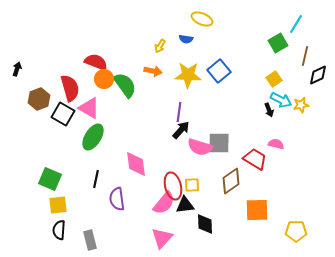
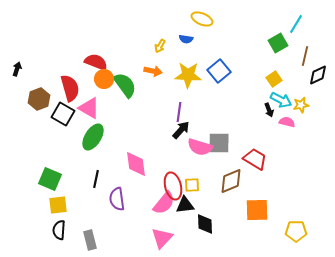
pink semicircle at (276, 144): moved 11 px right, 22 px up
brown diamond at (231, 181): rotated 12 degrees clockwise
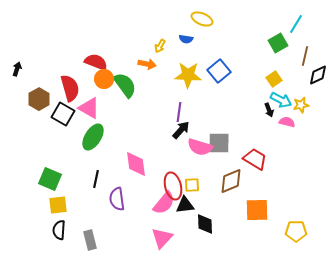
orange arrow at (153, 71): moved 6 px left, 7 px up
brown hexagon at (39, 99): rotated 10 degrees counterclockwise
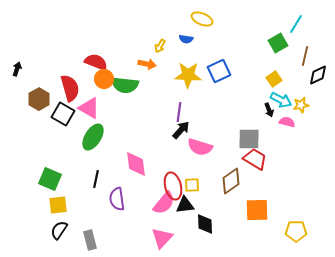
blue square at (219, 71): rotated 15 degrees clockwise
green semicircle at (125, 85): rotated 132 degrees clockwise
gray square at (219, 143): moved 30 px right, 4 px up
brown diamond at (231, 181): rotated 12 degrees counterclockwise
black semicircle at (59, 230): rotated 30 degrees clockwise
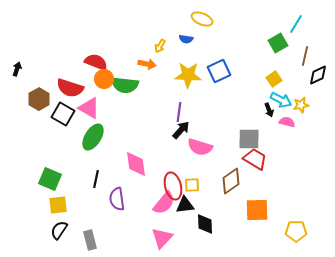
red semicircle at (70, 88): rotated 124 degrees clockwise
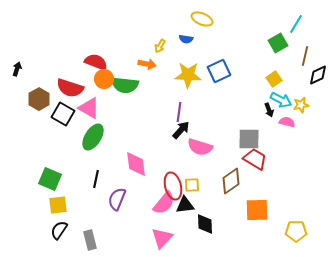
purple semicircle at (117, 199): rotated 30 degrees clockwise
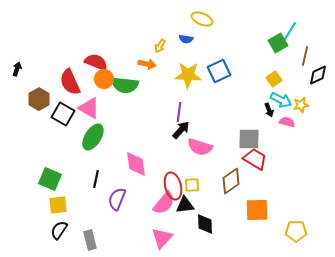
cyan line at (296, 24): moved 6 px left, 7 px down
red semicircle at (70, 88): moved 6 px up; rotated 48 degrees clockwise
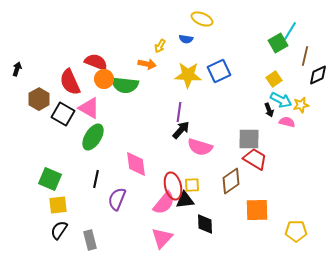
black triangle at (185, 205): moved 5 px up
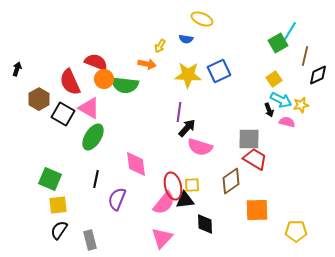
black arrow at (181, 130): moved 6 px right, 2 px up
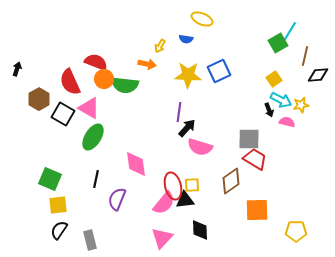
black diamond at (318, 75): rotated 20 degrees clockwise
black diamond at (205, 224): moved 5 px left, 6 px down
